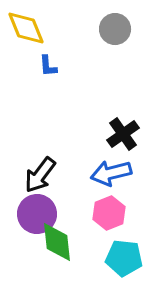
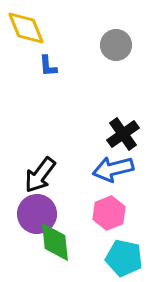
gray circle: moved 1 px right, 16 px down
blue arrow: moved 2 px right, 4 px up
green diamond: moved 2 px left
cyan pentagon: rotated 6 degrees clockwise
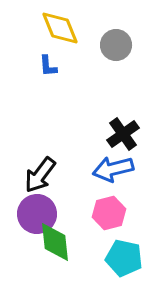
yellow diamond: moved 34 px right
pink hexagon: rotated 8 degrees clockwise
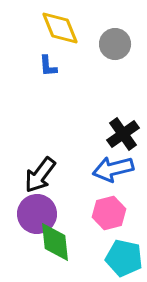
gray circle: moved 1 px left, 1 px up
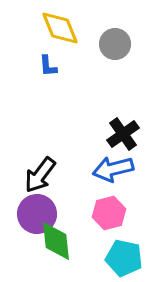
green diamond: moved 1 px right, 1 px up
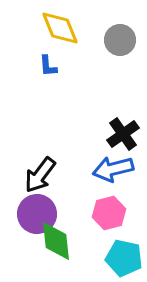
gray circle: moved 5 px right, 4 px up
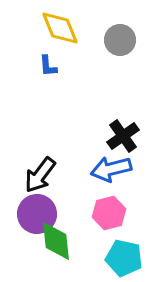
black cross: moved 2 px down
blue arrow: moved 2 px left
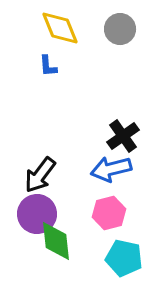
gray circle: moved 11 px up
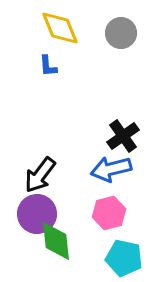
gray circle: moved 1 px right, 4 px down
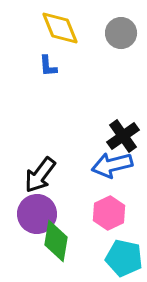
blue arrow: moved 1 px right, 4 px up
pink hexagon: rotated 12 degrees counterclockwise
green diamond: rotated 15 degrees clockwise
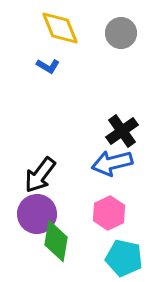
blue L-shape: rotated 55 degrees counterclockwise
black cross: moved 1 px left, 5 px up
blue arrow: moved 2 px up
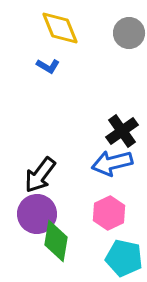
gray circle: moved 8 px right
